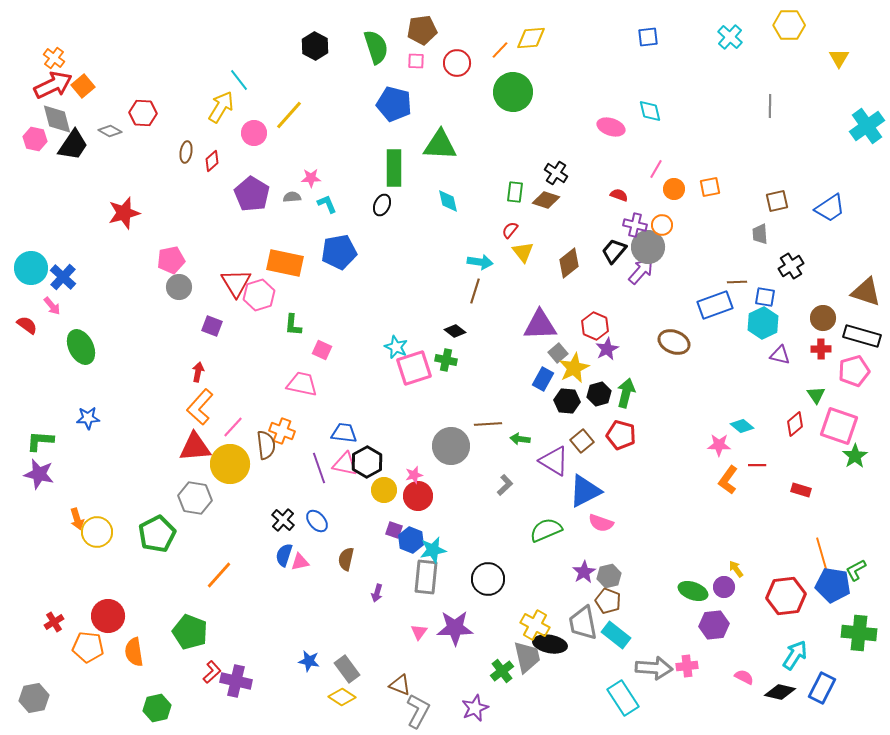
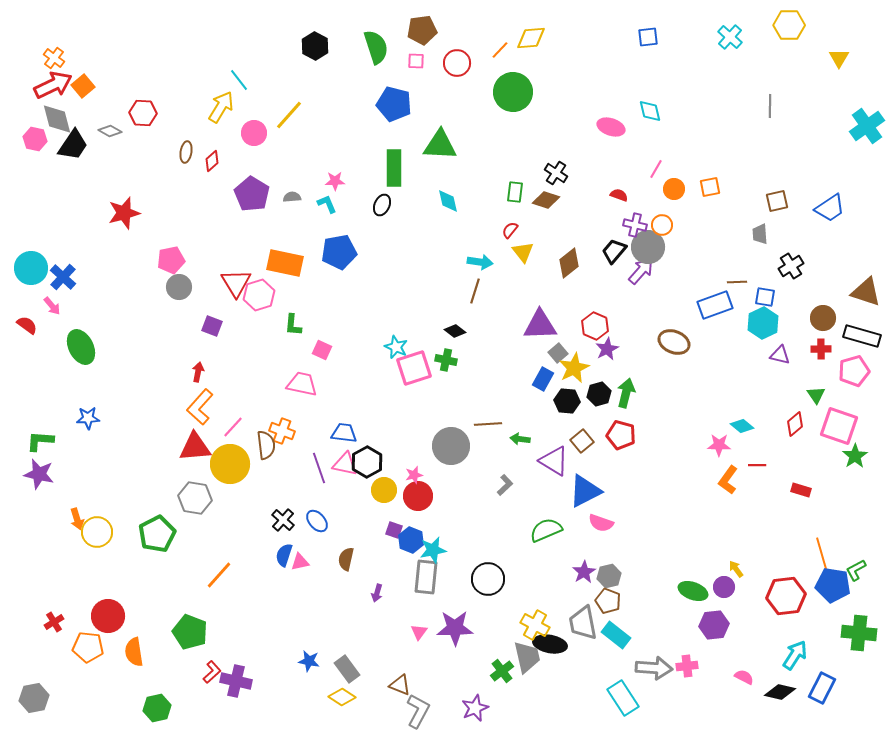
pink star at (311, 178): moved 24 px right, 3 px down
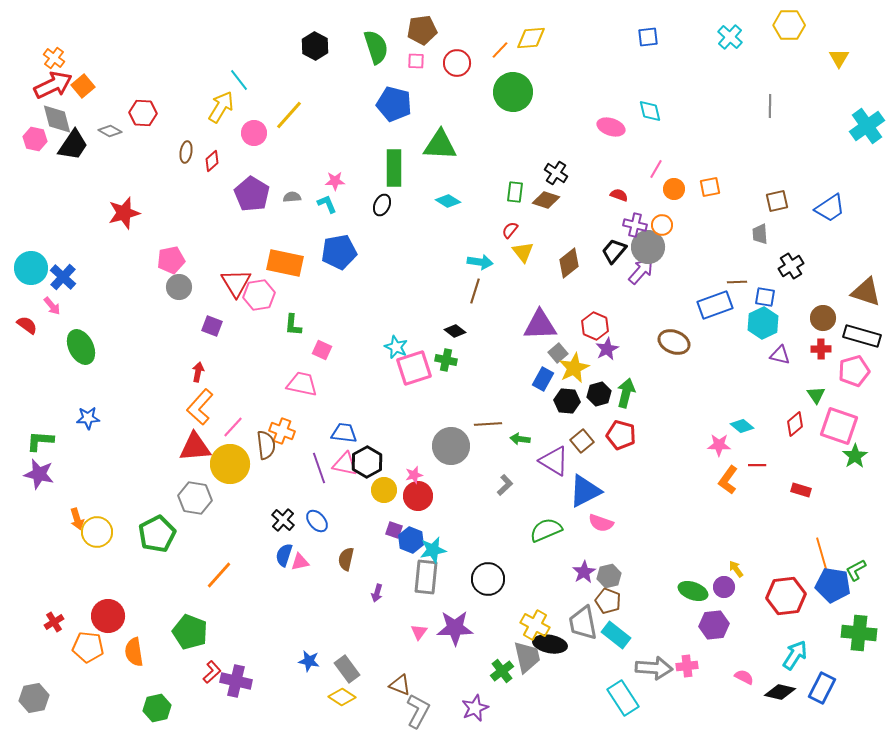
cyan diamond at (448, 201): rotated 45 degrees counterclockwise
pink hexagon at (259, 295): rotated 8 degrees clockwise
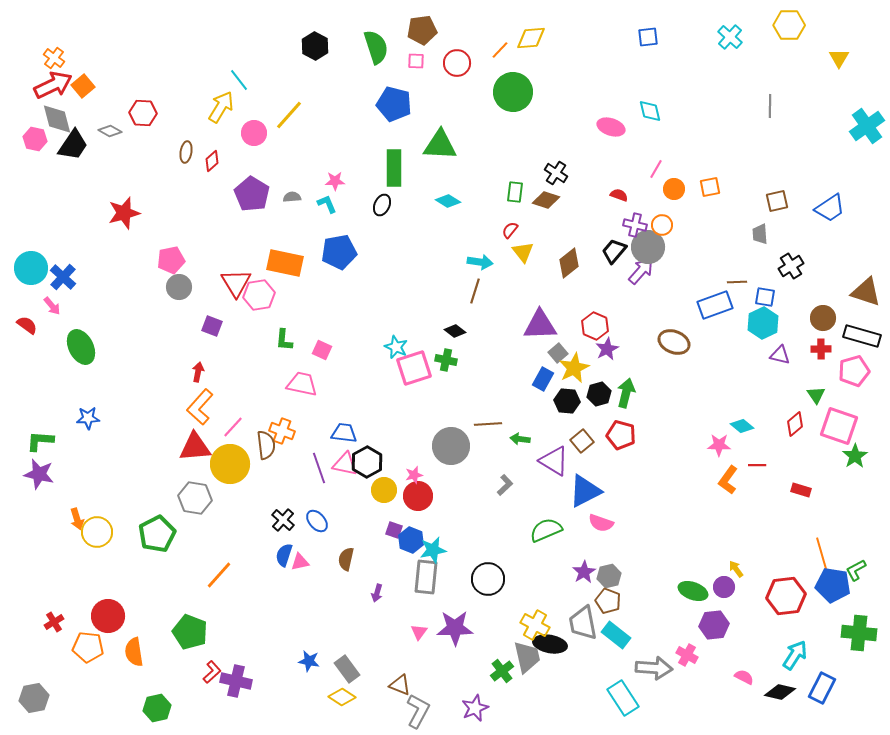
green L-shape at (293, 325): moved 9 px left, 15 px down
pink cross at (687, 666): moved 11 px up; rotated 35 degrees clockwise
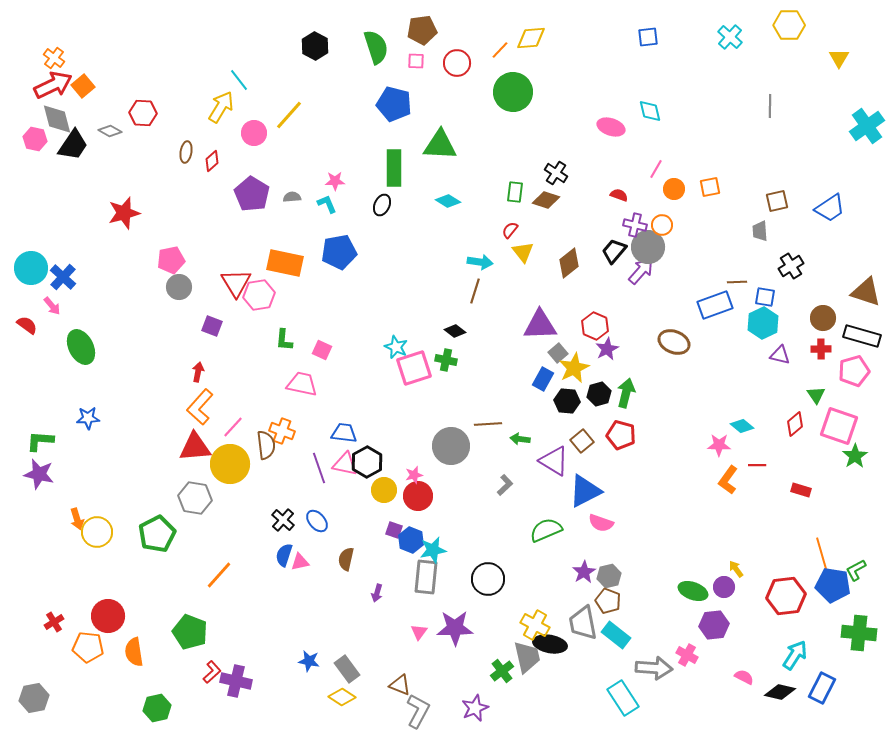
gray trapezoid at (760, 234): moved 3 px up
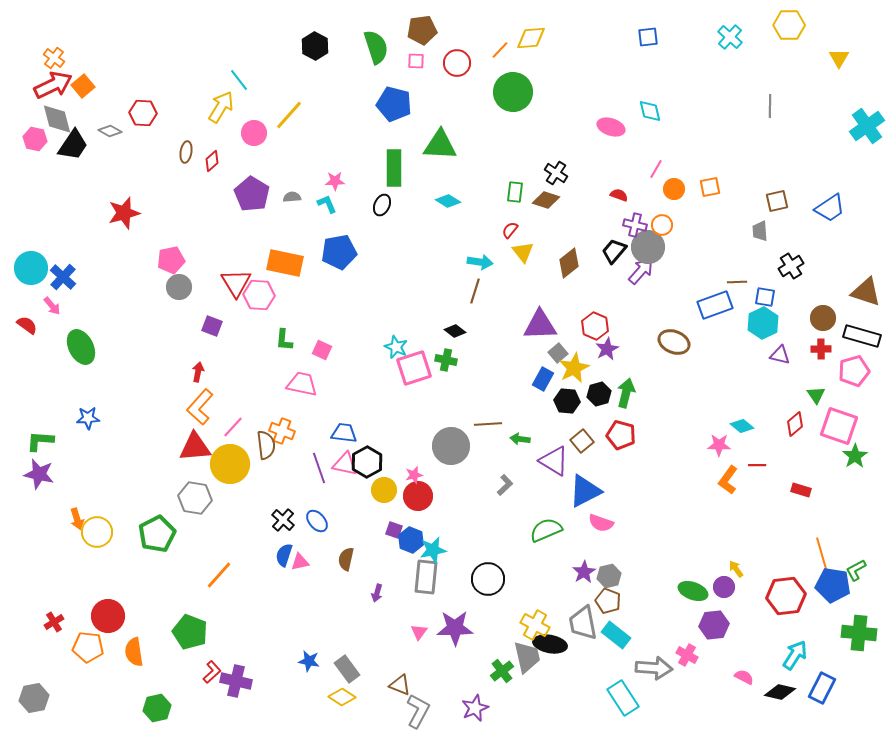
pink hexagon at (259, 295): rotated 12 degrees clockwise
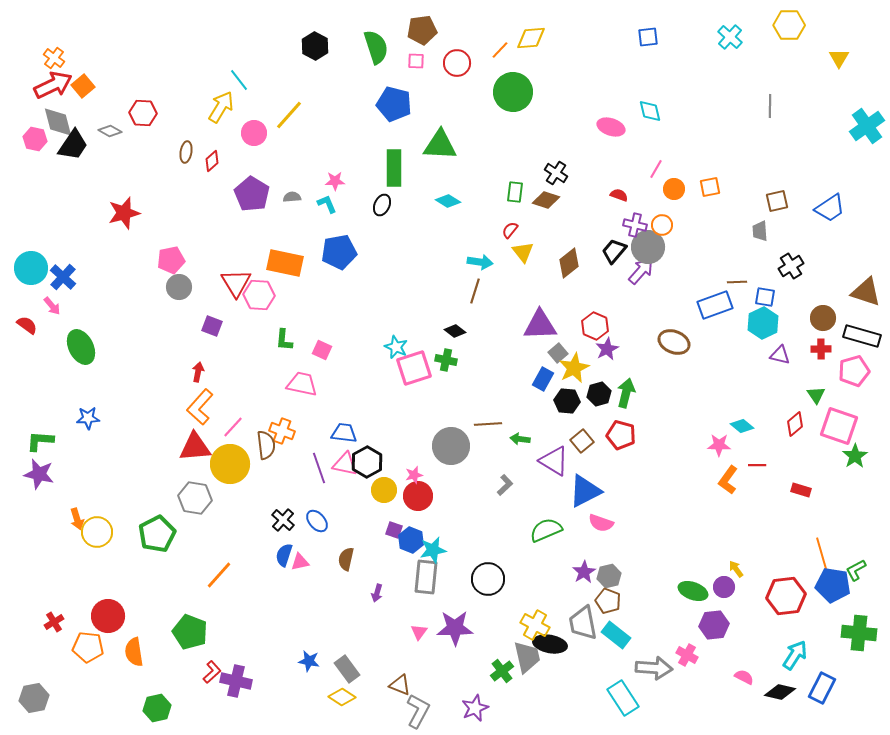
gray diamond at (57, 119): moved 1 px right, 3 px down
